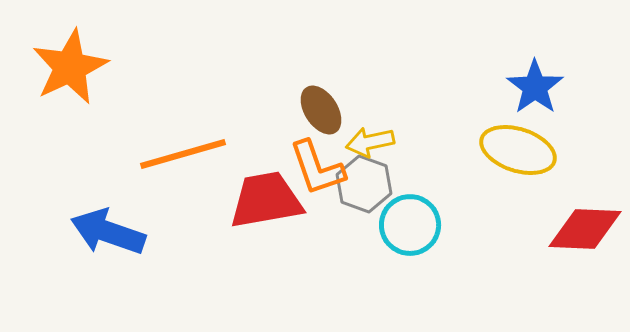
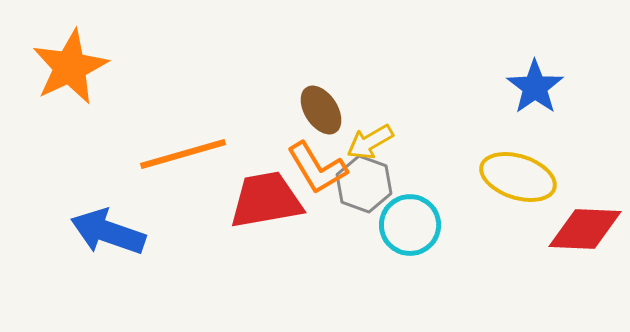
yellow arrow: rotated 18 degrees counterclockwise
yellow ellipse: moved 27 px down
orange L-shape: rotated 12 degrees counterclockwise
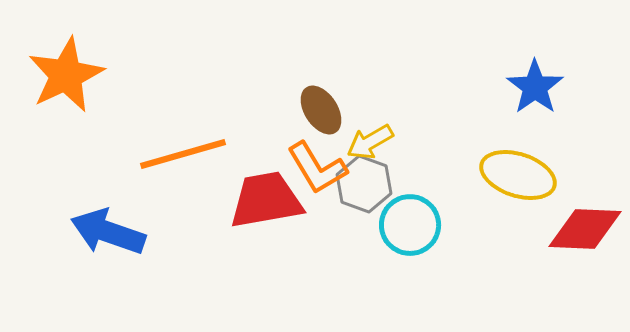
orange star: moved 4 px left, 8 px down
yellow ellipse: moved 2 px up
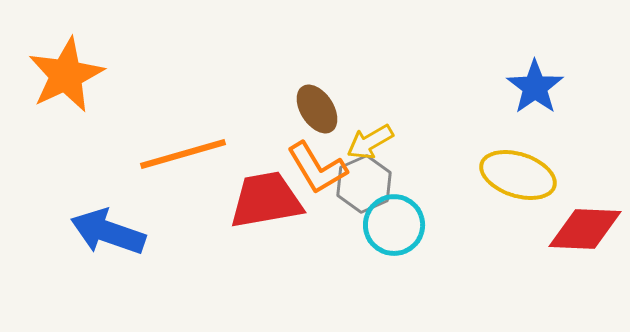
brown ellipse: moved 4 px left, 1 px up
gray hexagon: rotated 16 degrees clockwise
cyan circle: moved 16 px left
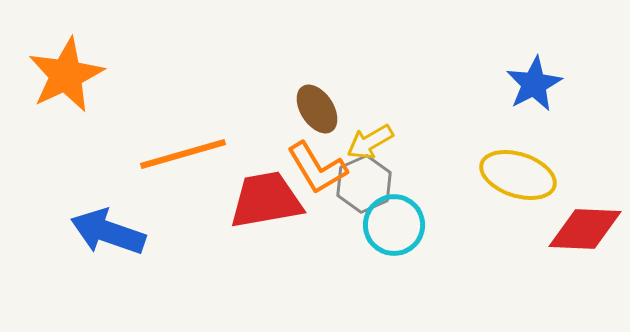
blue star: moved 1 px left, 3 px up; rotated 8 degrees clockwise
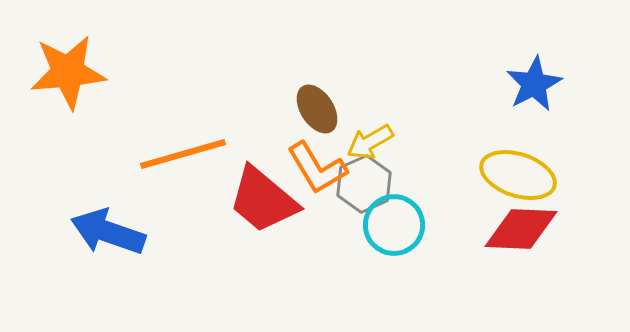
orange star: moved 2 px right, 3 px up; rotated 20 degrees clockwise
red trapezoid: moved 3 px left; rotated 130 degrees counterclockwise
red diamond: moved 64 px left
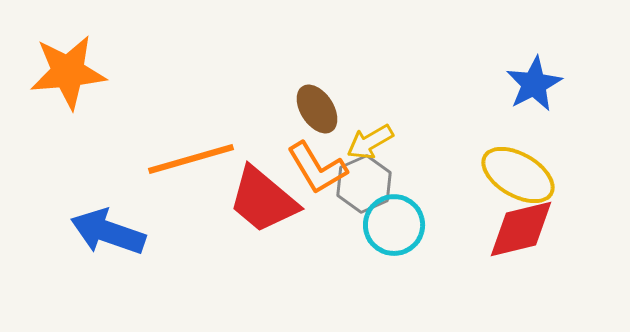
orange line: moved 8 px right, 5 px down
yellow ellipse: rotated 12 degrees clockwise
red diamond: rotated 16 degrees counterclockwise
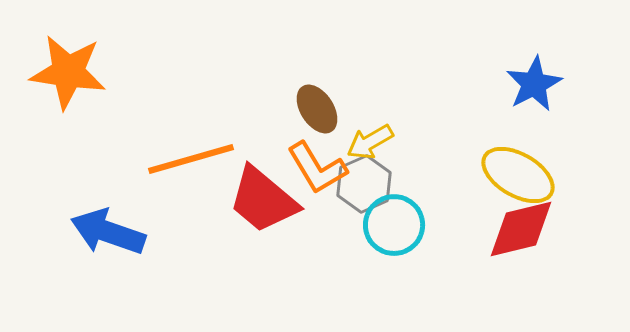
orange star: rotated 14 degrees clockwise
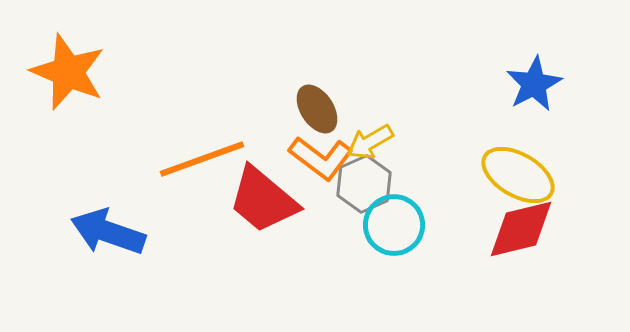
orange star: rotated 14 degrees clockwise
orange line: moved 11 px right; rotated 4 degrees counterclockwise
orange L-shape: moved 4 px right, 10 px up; rotated 22 degrees counterclockwise
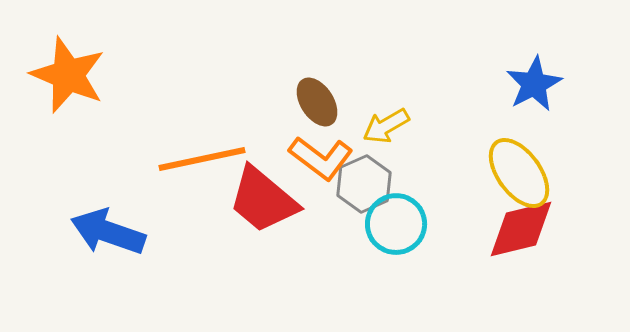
orange star: moved 3 px down
brown ellipse: moved 7 px up
yellow arrow: moved 16 px right, 16 px up
orange line: rotated 8 degrees clockwise
yellow ellipse: moved 1 px right, 2 px up; rotated 24 degrees clockwise
cyan circle: moved 2 px right, 1 px up
